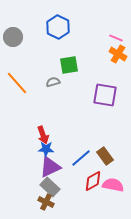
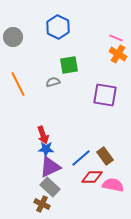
orange line: moved 1 px right, 1 px down; rotated 15 degrees clockwise
red diamond: moved 1 px left, 4 px up; rotated 30 degrees clockwise
brown cross: moved 4 px left, 2 px down
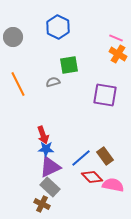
red diamond: rotated 45 degrees clockwise
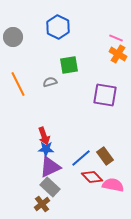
gray semicircle: moved 3 px left
red arrow: moved 1 px right, 1 px down
brown cross: rotated 28 degrees clockwise
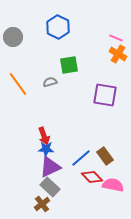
orange line: rotated 10 degrees counterclockwise
